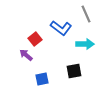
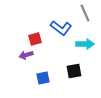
gray line: moved 1 px left, 1 px up
red square: rotated 24 degrees clockwise
purple arrow: rotated 56 degrees counterclockwise
blue square: moved 1 px right, 1 px up
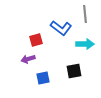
gray line: moved 1 px down; rotated 18 degrees clockwise
red square: moved 1 px right, 1 px down
purple arrow: moved 2 px right, 4 px down
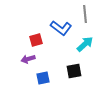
cyan arrow: rotated 42 degrees counterclockwise
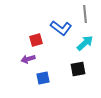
cyan arrow: moved 1 px up
black square: moved 4 px right, 2 px up
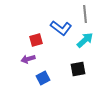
cyan arrow: moved 3 px up
blue square: rotated 16 degrees counterclockwise
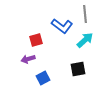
blue L-shape: moved 1 px right, 2 px up
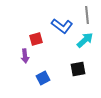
gray line: moved 2 px right, 1 px down
red square: moved 1 px up
purple arrow: moved 3 px left, 3 px up; rotated 80 degrees counterclockwise
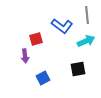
cyan arrow: moved 1 px right, 1 px down; rotated 18 degrees clockwise
